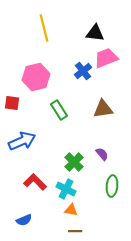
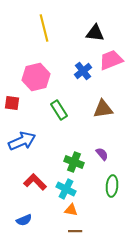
pink trapezoid: moved 5 px right, 2 px down
green cross: rotated 24 degrees counterclockwise
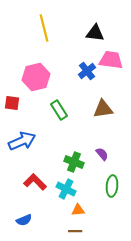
pink trapezoid: rotated 30 degrees clockwise
blue cross: moved 4 px right
orange triangle: moved 7 px right; rotated 16 degrees counterclockwise
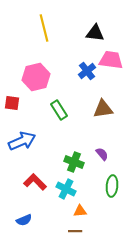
orange triangle: moved 2 px right, 1 px down
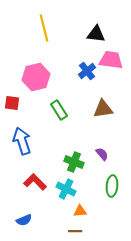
black triangle: moved 1 px right, 1 px down
blue arrow: rotated 84 degrees counterclockwise
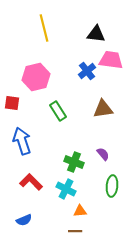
green rectangle: moved 1 px left, 1 px down
purple semicircle: moved 1 px right
red L-shape: moved 4 px left
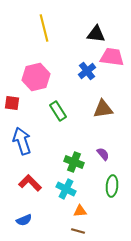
pink trapezoid: moved 1 px right, 3 px up
red L-shape: moved 1 px left, 1 px down
brown line: moved 3 px right; rotated 16 degrees clockwise
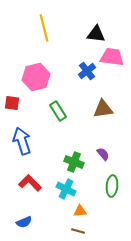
blue semicircle: moved 2 px down
